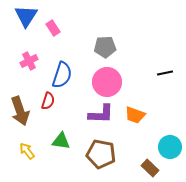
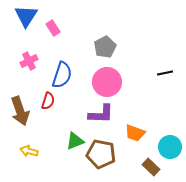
gray pentagon: rotated 25 degrees counterclockwise
orange trapezoid: moved 18 px down
green triangle: moved 14 px right; rotated 30 degrees counterclockwise
yellow arrow: moved 2 px right; rotated 36 degrees counterclockwise
brown rectangle: moved 1 px right, 1 px up
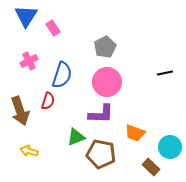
green triangle: moved 1 px right, 4 px up
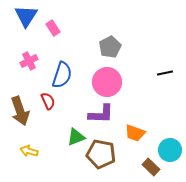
gray pentagon: moved 5 px right
red semicircle: rotated 42 degrees counterclockwise
cyan circle: moved 3 px down
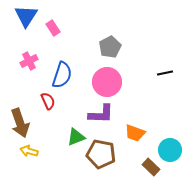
brown arrow: moved 12 px down
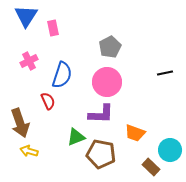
pink rectangle: rotated 21 degrees clockwise
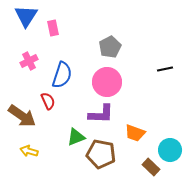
black line: moved 4 px up
brown arrow: moved 2 px right, 7 px up; rotated 36 degrees counterclockwise
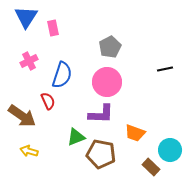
blue triangle: moved 1 px down
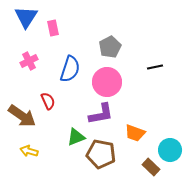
black line: moved 10 px left, 2 px up
blue semicircle: moved 8 px right, 6 px up
purple L-shape: rotated 12 degrees counterclockwise
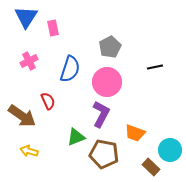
purple L-shape: rotated 52 degrees counterclockwise
brown pentagon: moved 3 px right
